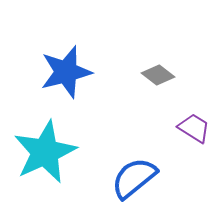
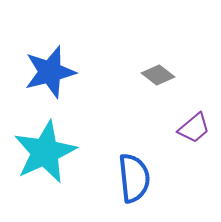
blue star: moved 16 px left
purple trapezoid: rotated 108 degrees clockwise
blue semicircle: rotated 123 degrees clockwise
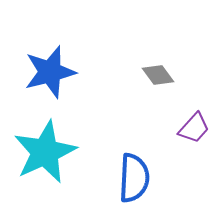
gray diamond: rotated 16 degrees clockwise
purple trapezoid: rotated 8 degrees counterclockwise
blue semicircle: rotated 9 degrees clockwise
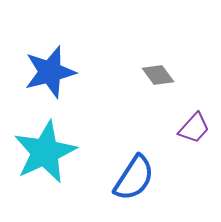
blue semicircle: rotated 30 degrees clockwise
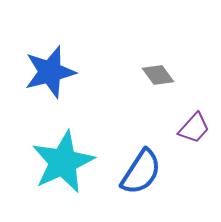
cyan star: moved 18 px right, 10 px down
blue semicircle: moved 7 px right, 6 px up
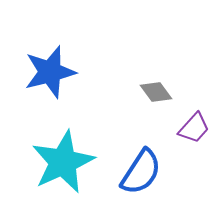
gray diamond: moved 2 px left, 17 px down
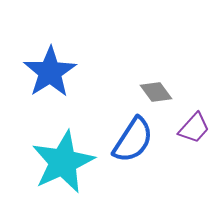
blue star: rotated 18 degrees counterclockwise
blue semicircle: moved 8 px left, 32 px up
